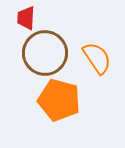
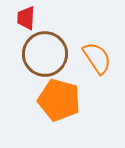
brown circle: moved 1 px down
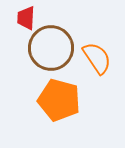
brown circle: moved 6 px right, 6 px up
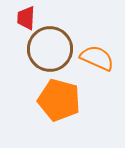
brown circle: moved 1 px left, 1 px down
orange semicircle: rotated 32 degrees counterclockwise
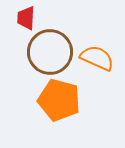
brown circle: moved 3 px down
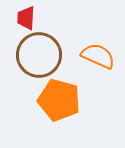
brown circle: moved 11 px left, 3 px down
orange semicircle: moved 1 px right, 2 px up
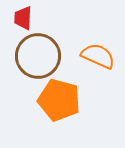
red trapezoid: moved 3 px left
brown circle: moved 1 px left, 1 px down
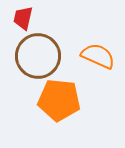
red trapezoid: rotated 10 degrees clockwise
orange pentagon: rotated 9 degrees counterclockwise
